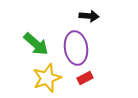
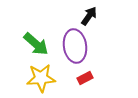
black arrow: rotated 60 degrees counterclockwise
purple ellipse: moved 1 px left, 2 px up
yellow star: moved 6 px left; rotated 16 degrees clockwise
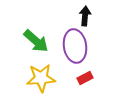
black arrow: moved 4 px left; rotated 30 degrees counterclockwise
green arrow: moved 3 px up
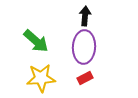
purple ellipse: moved 9 px right, 1 px down; rotated 12 degrees clockwise
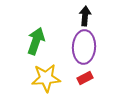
green arrow: rotated 112 degrees counterclockwise
yellow star: moved 5 px right
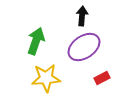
black arrow: moved 3 px left
purple ellipse: rotated 52 degrees clockwise
red rectangle: moved 17 px right
